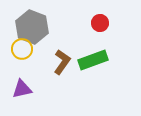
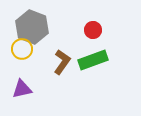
red circle: moved 7 px left, 7 px down
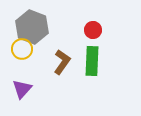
green rectangle: moved 1 px left, 1 px down; rotated 68 degrees counterclockwise
purple triangle: rotated 35 degrees counterclockwise
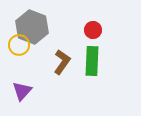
yellow circle: moved 3 px left, 4 px up
purple triangle: moved 2 px down
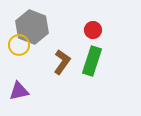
green rectangle: rotated 16 degrees clockwise
purple triangle: moved 3 px left; rotated 35 degrees clockwise
